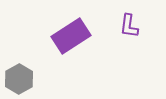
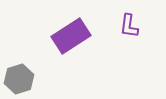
gray hexagon: rotated 12 degrees clockwise
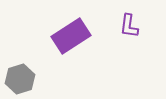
gray hexagon: moved 1 px right
